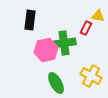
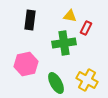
yellow triangle: moved 28 px left
pink hexagon: moved 20 px left, 14 px down
yellow cross: moved 4 px left, 4 px down
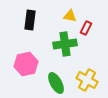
green cross: moved 1 px right, 1 px down
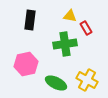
red rectangle: rotated 56 degrees counterclockwise
green ellipse: rotated 35 degrees counterclockwise
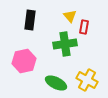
yellow triangle: rotated 40 degrees clockwise
red rectangle: moved 2 px left, 1 px up; rotated 40 degrees clockwise
pink hexagon: moved 2 px left, 3 px up
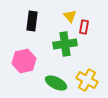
black rectangle: moved 2 px right, 1 px down
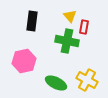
green cross: moved 2 px right, 3 px up; rotated 20 degrees clockwise
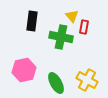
yellow triangle: moved 2 px right
green cross: moved 6 px left, 4 px up
pink hexagon: moved 9 px down
green ellipse: rotated 35 degrees clockwise
